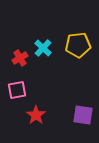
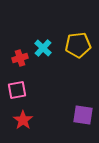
red cross: rotated 14 degrees clockwise
red star: moved 13 px left, 5 px down
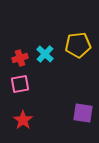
cyan cross: moved 2 px right, 6 px down
pink square: moved 3 px right, 6 px up
purple square: moved 2 px up
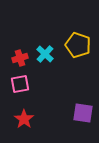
yellow pentagon: rotated 25 degrees clockwise
red star: moved 1 px right, 1 px up
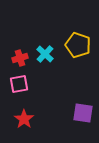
pink square: moved 1 px left
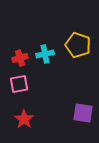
cyan cross: rotated 36 degrees clockwise
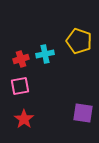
yellow pentagon: moved 1 px right, 4 px up
red cross: moved 1 px right, 1 px down
pink square: moved 1 px right, 2 px down
